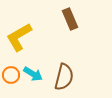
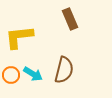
yellow L-shape: rotated 24 degrees clockwise
brown semicircle: moved 7 px up
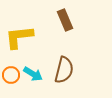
brown rectangle: moved 5 px left, 1 px down
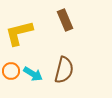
yellow L-shape: moved 4 px up; rotated 8 degrees counterclockwise
orange circle: moved 4 px up
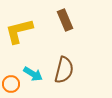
yellow L-shape: moved 2 px up
orange circle: moved 13 px down
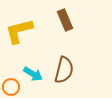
orange circle: moved 3 px down
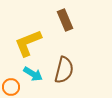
yellow L-shape: moved 9 px right, 12 px down; rotated 8 degrees counterclockwise
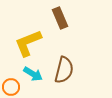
brown rectangle: moved 5 px left, 2 px up
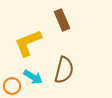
brown rectangle: moved 2 px right, 2 px down
cyan arrow: moved 3 px down
orange circle: moved 1 px right, 1 px up
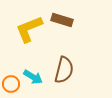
brown rectangle: rotated 50 degrees counterclockwise
yellow L-shape: moved 1 px right, 14 px up
orange circle: moved 1 px left, 2 px up
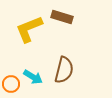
brown rectangle: moved 3 px up
